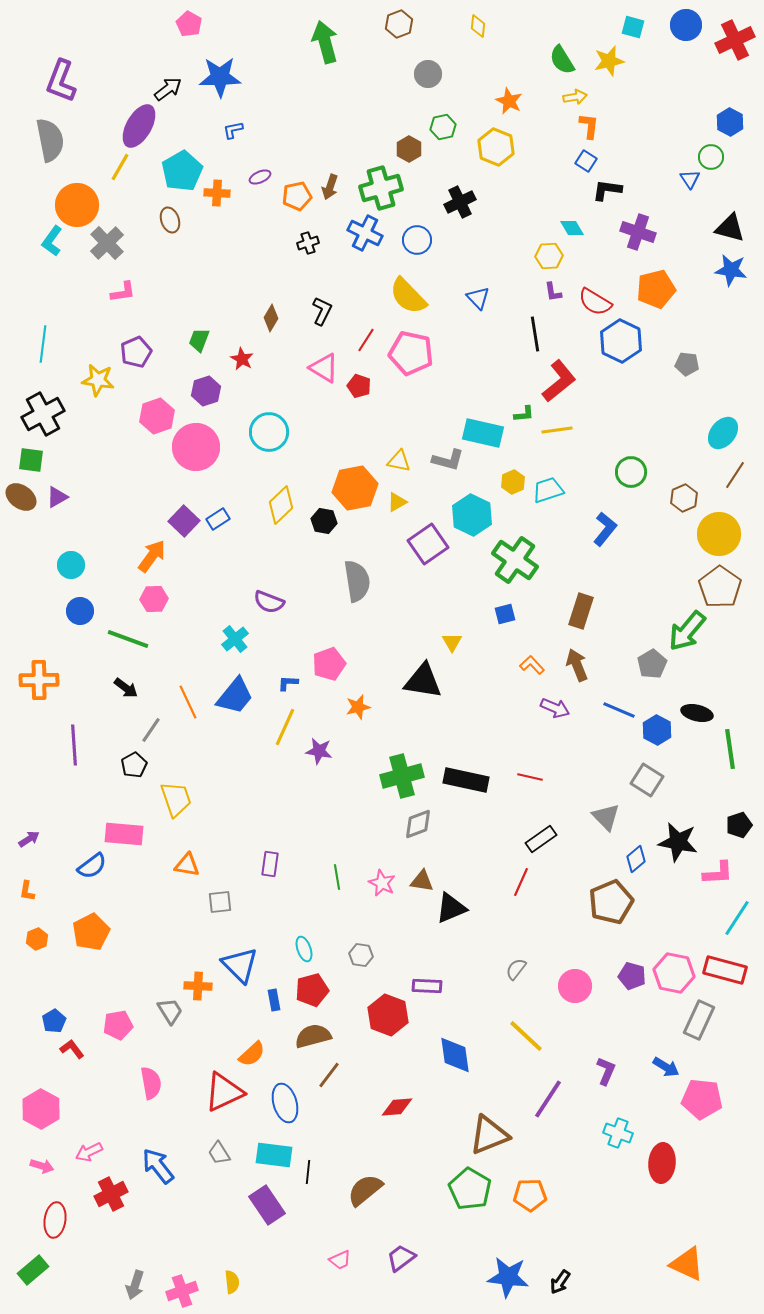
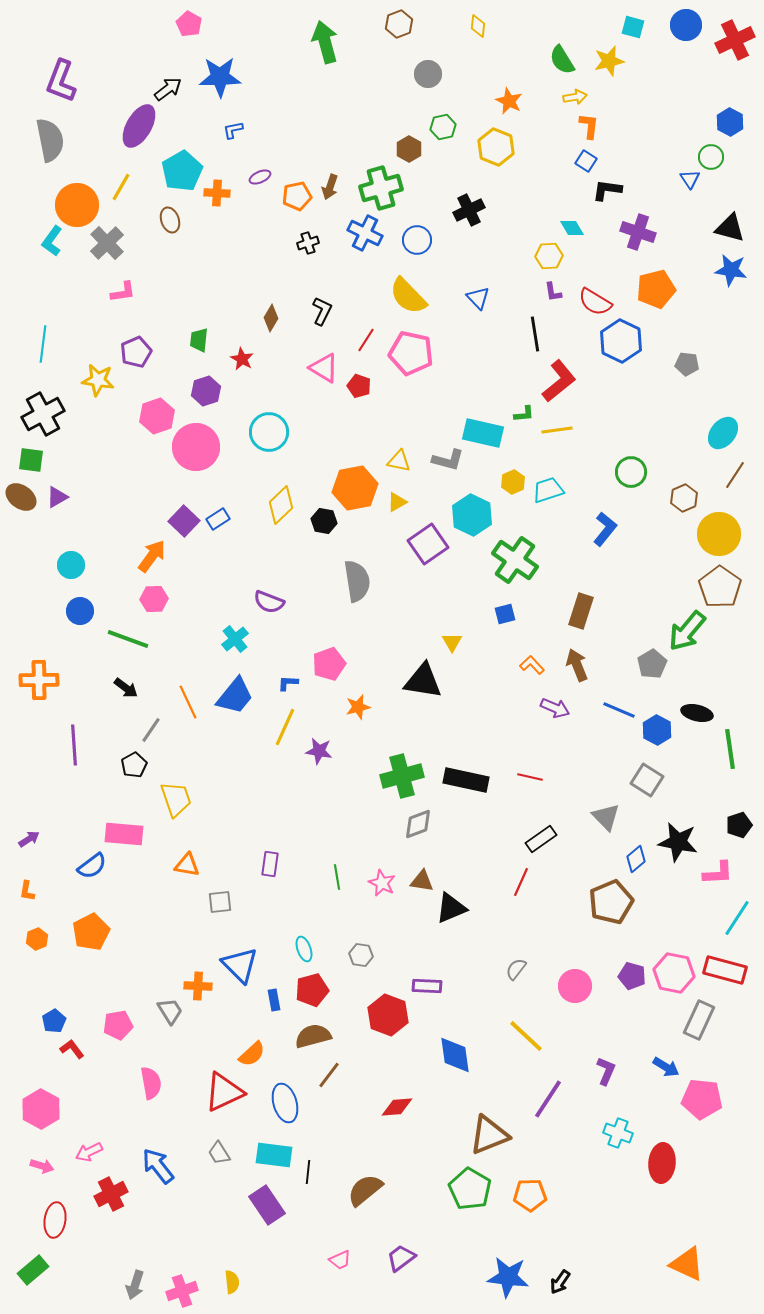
yellow line at (120, 167): moved 1 px right, 20 px down
black cross at (460, 202): moved 9 px right, 8 px down
green trapezoid at (199, 340): rotated 15 degrees counterclockwise
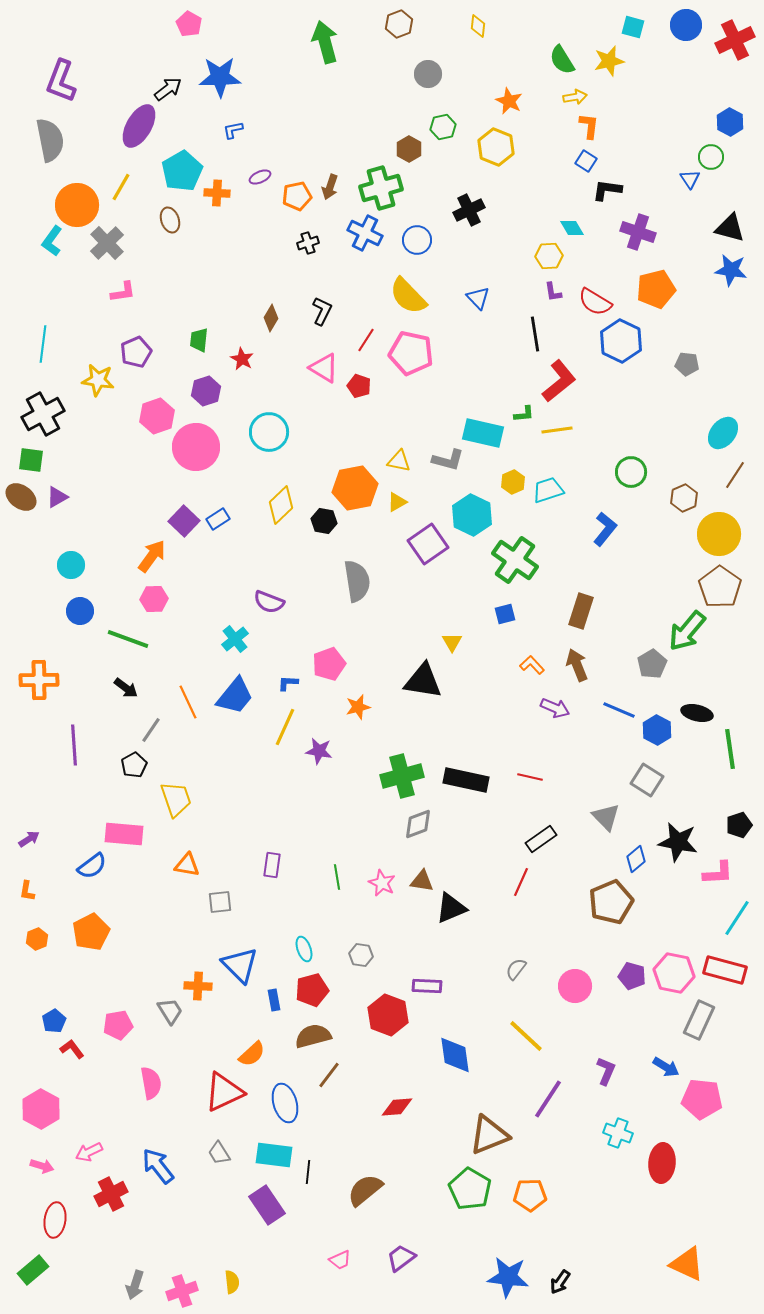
purple rectangle at (270, 864): moved 2 px right, 1 px down
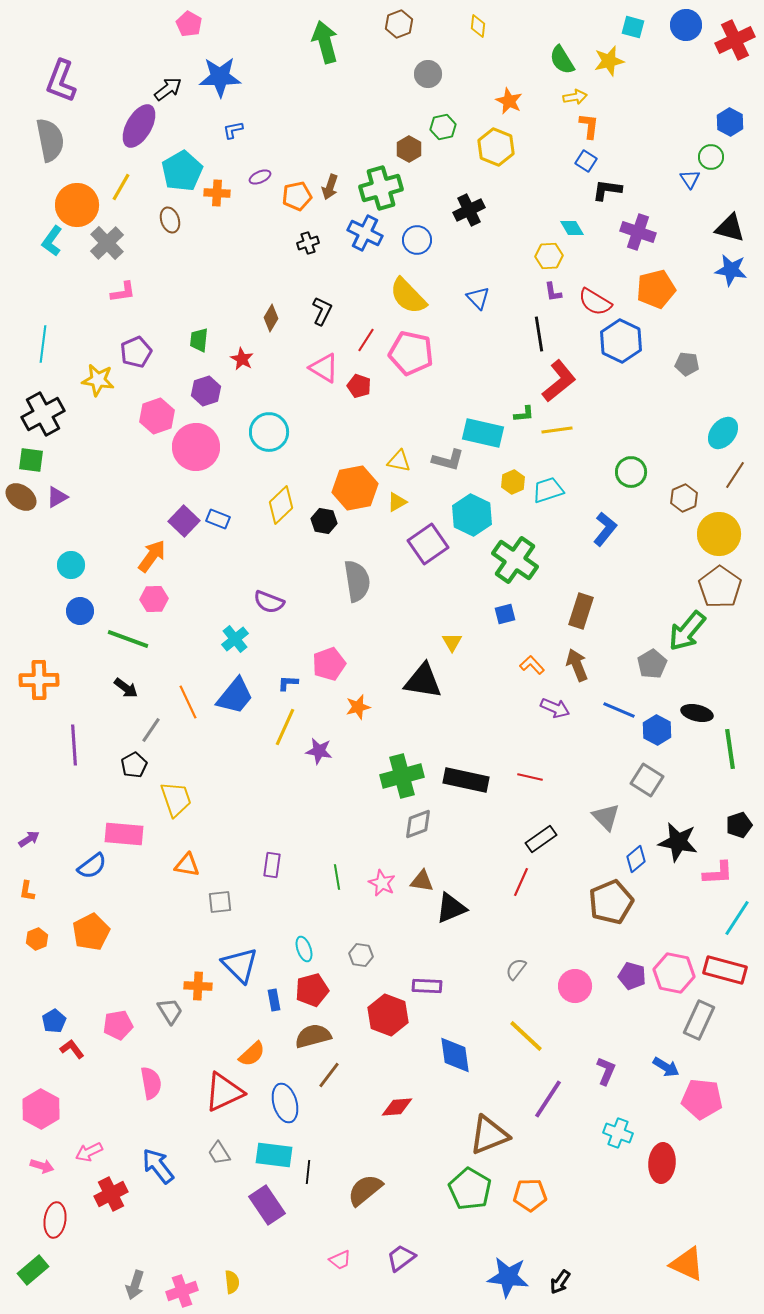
black line at (535, 334): moved 4 px right
blue rectangle at (218, 519): rotated 55 degrees clockwise
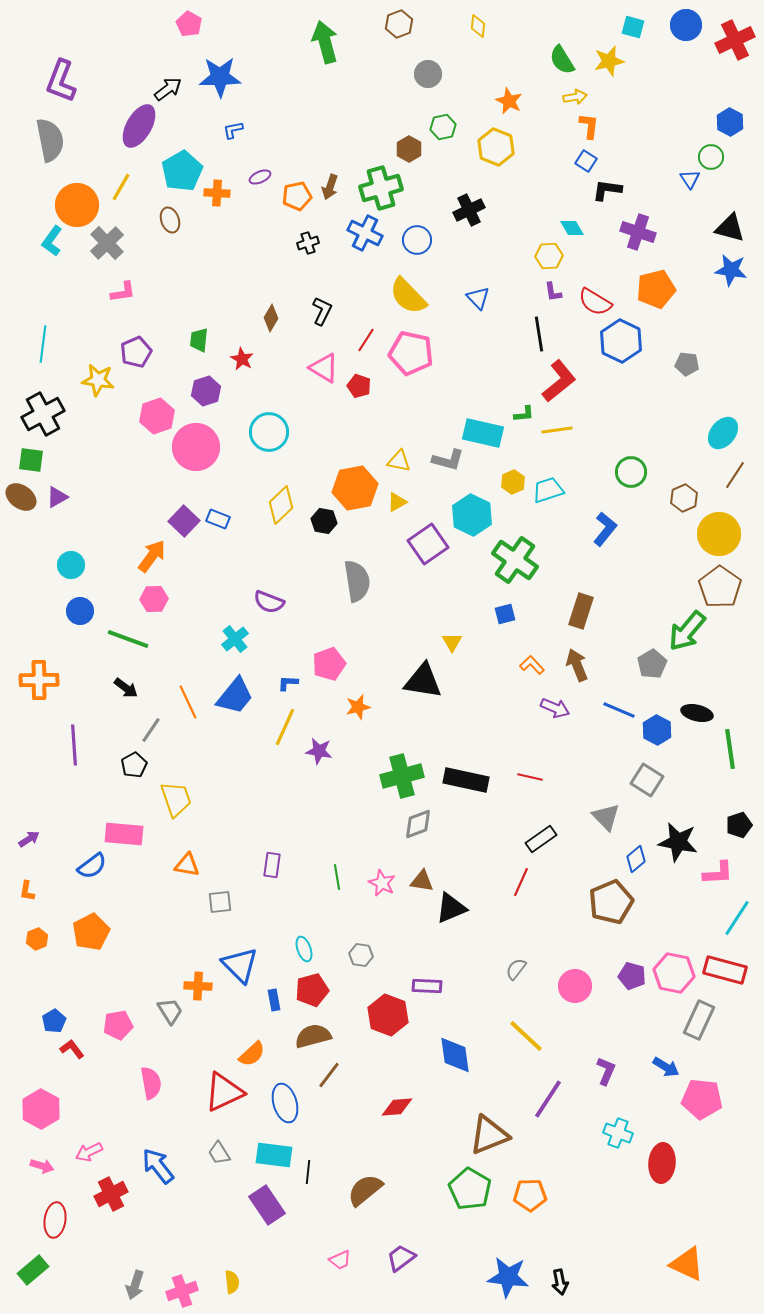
black arrow at (560, 1282): rotated 45 degrees counterclockwise
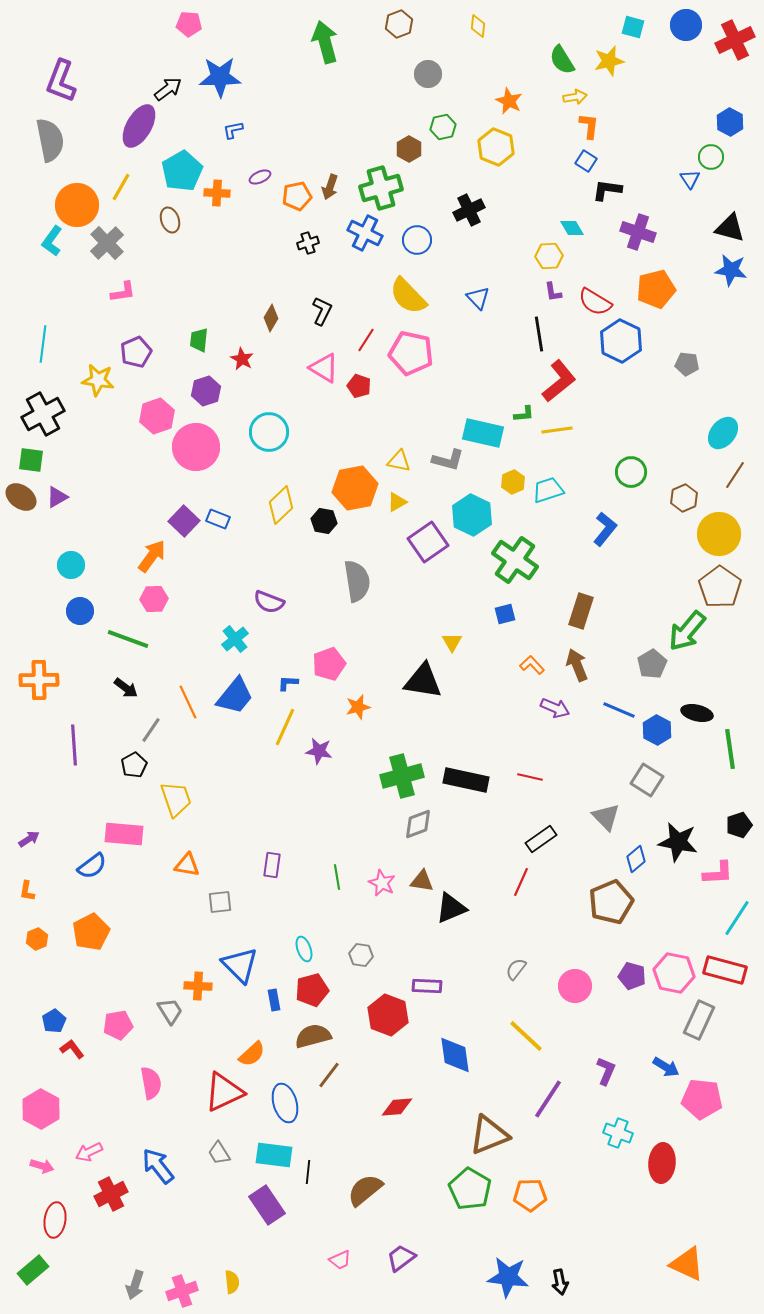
pink pentagon at (189, 24): rotated 25 degrees counterclockwise
purple square at (428, 544): moved 2 px up
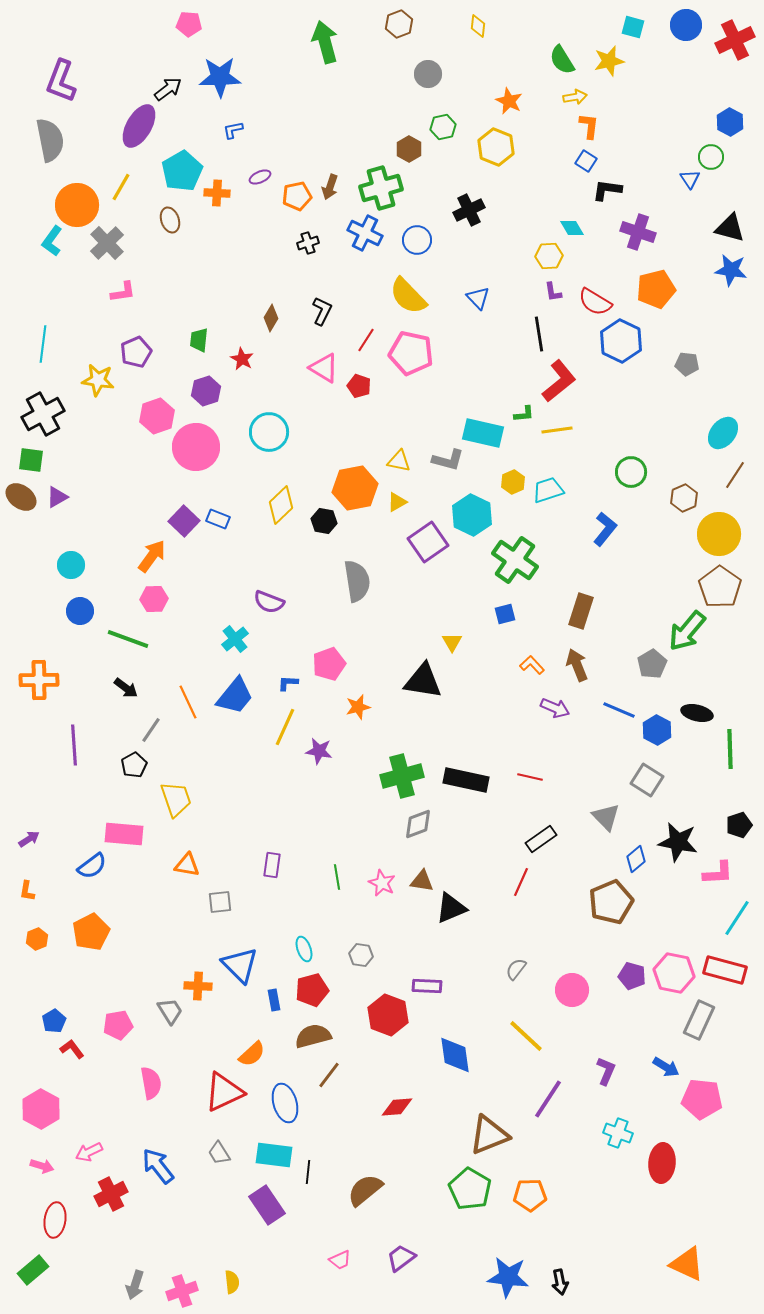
green line at (730, 749): rotated 6 degrees clockwise
pink circle at (575, 986): moved 3 px left, 4 px down
